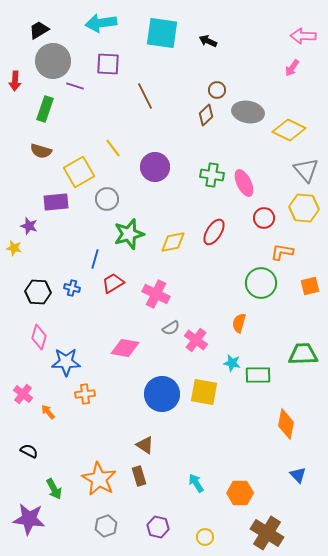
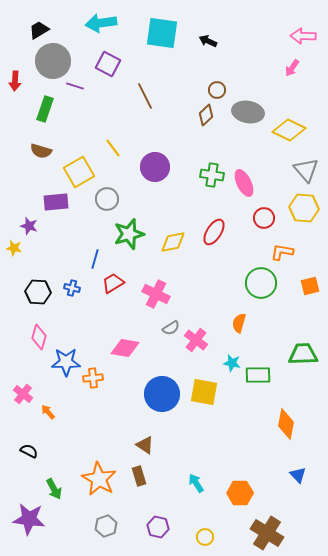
purple square at (108, 64): rotated 25 degrees clockwise
orange cross at (85, 394): moved 8 px right, 16 px up
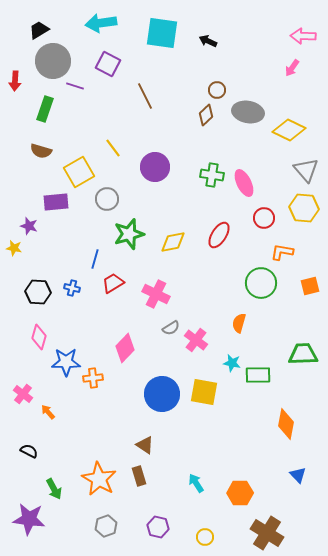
red ellipse at (214, 232): moved 5 px right, 3 px down
pink diamond at (125, 348): rotated 56 degrees counterclockwise
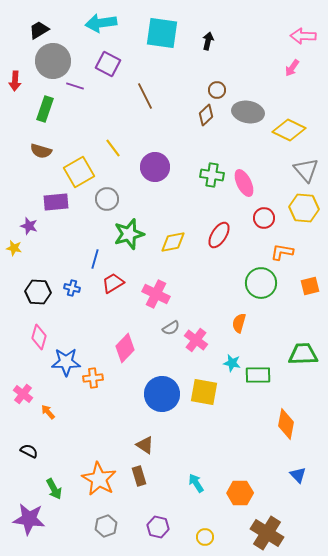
black arrow at (208, 41): rotated 78 degrees clockwise
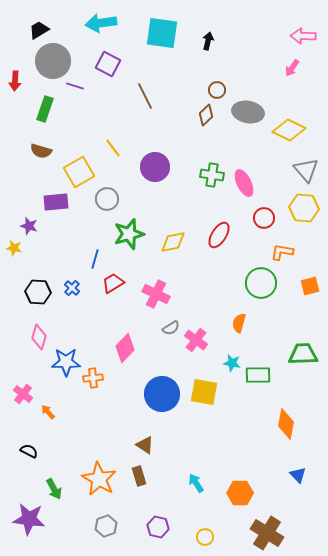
blue cross at (72, 288): rotated 28 degrees clockwise
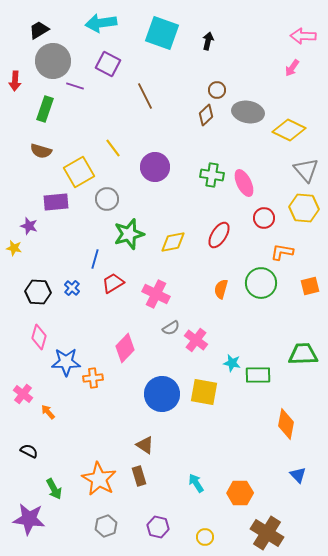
cyan square at (162, 33): rotated 12 degrees clockwise
orange semicircle at (239, 323): moved 18 px left, 34 px up
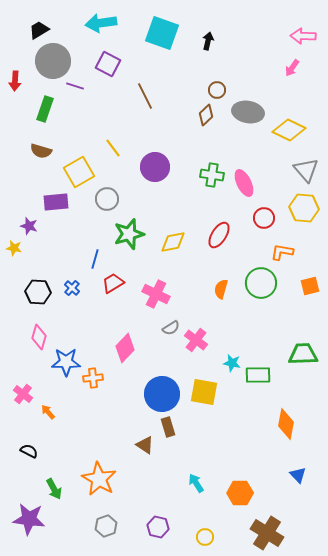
brown rectangle at (139, 476): moved 29 px right, 49 px up
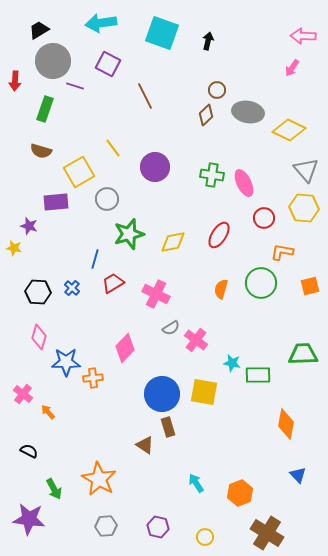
orange hexagon at (240, 493): rotated 20 degrees counterclockwise
gray hexagon at (106, 526): rotated 15 degrees clockwise
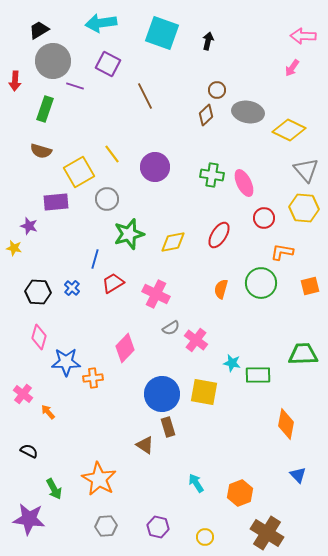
yellow line at (113, 148): moved 1 px left, 6 px down
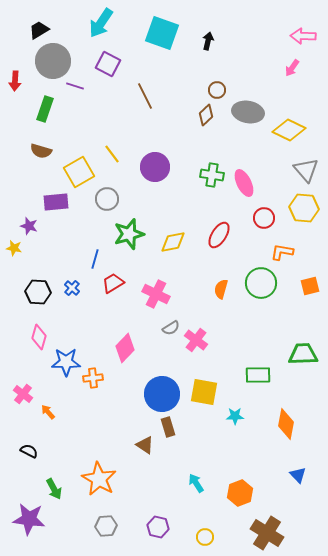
cyan arrow at (101, 23): rotated 48 degrees counterclockwise
cyan star at (232, 363): moved 3 px right, 53 px down; rotated 12 degrees counterclockwise
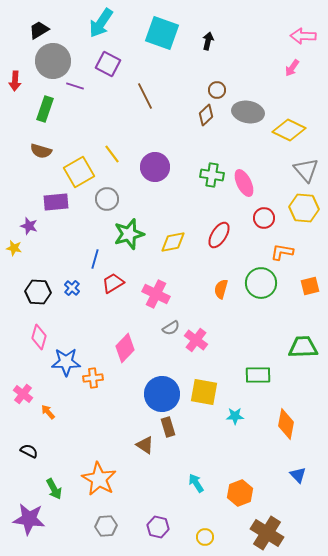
green trapezoid at (303, 354): moved 7 px up
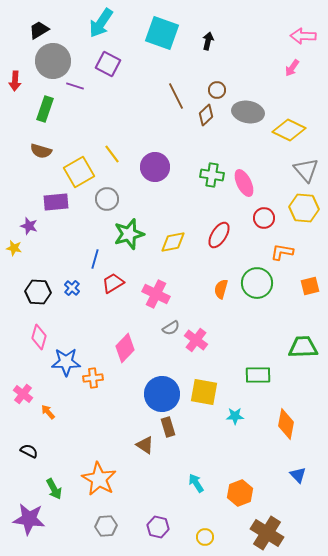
brown line at (145, 96): moved 31 px right
green circle at (261, 283): moved 4 px left
